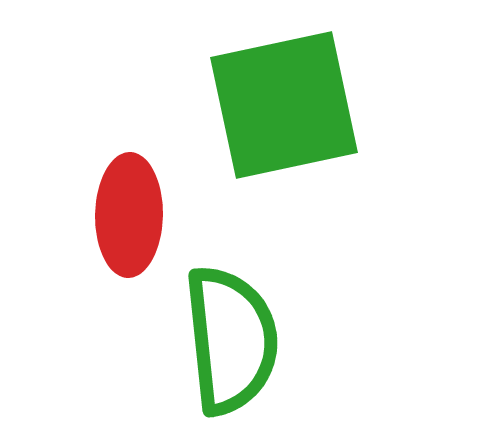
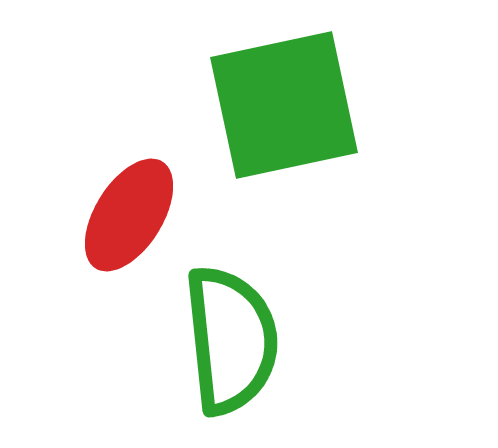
red ellipse: rotated 31 degrees clockwise
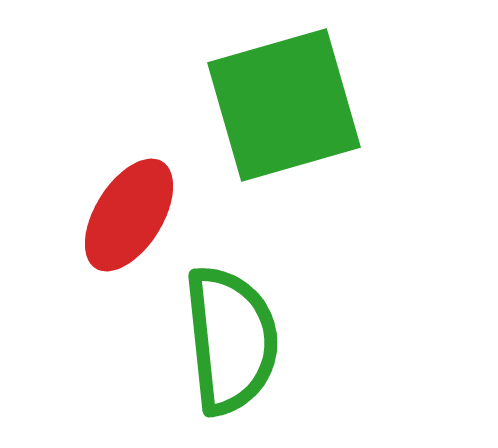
green square: rotated 4 degrees counterclockwise
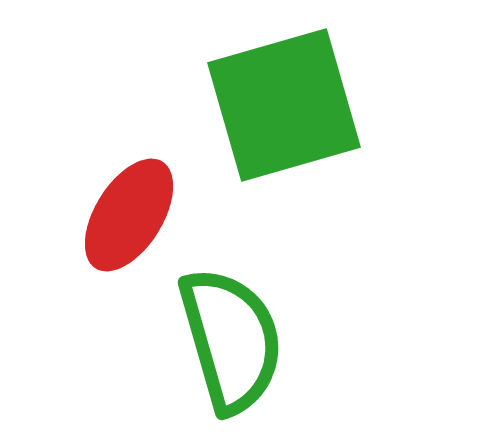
green semicircle: rotated 10 degrees counterclockwise
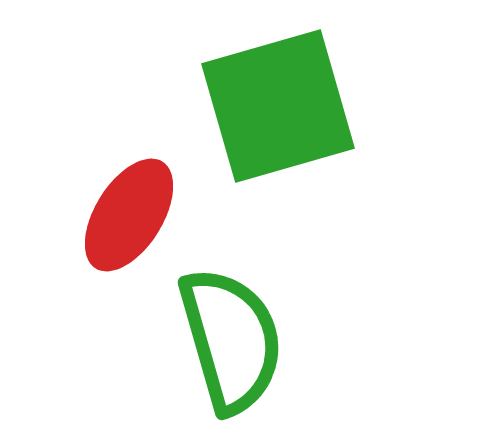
green square: moved 6 px left, 1 px down
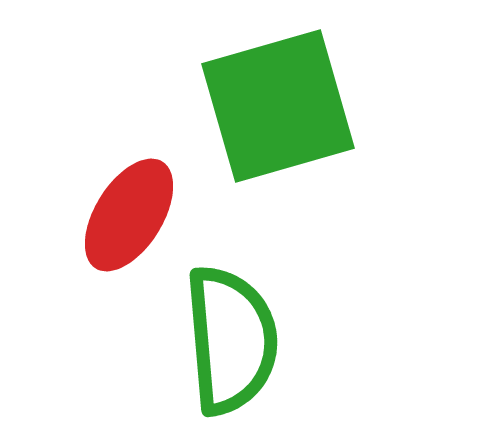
green semicircle: rotated 11 degrees clockwise
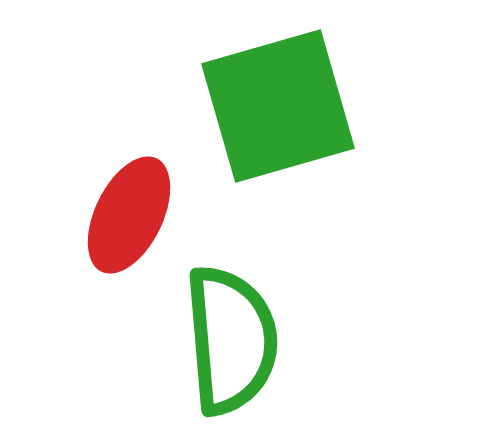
red ellipse: rotated 6 degrees counterclockwise
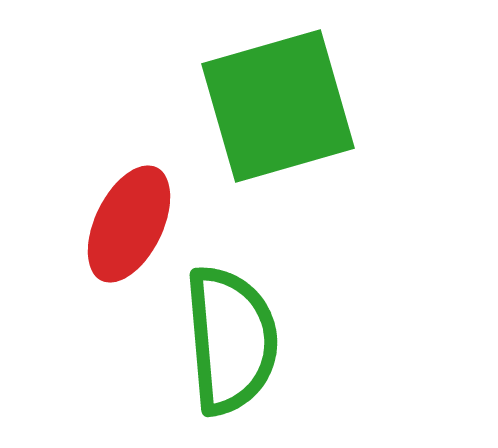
red ellipse: moved 9 px down
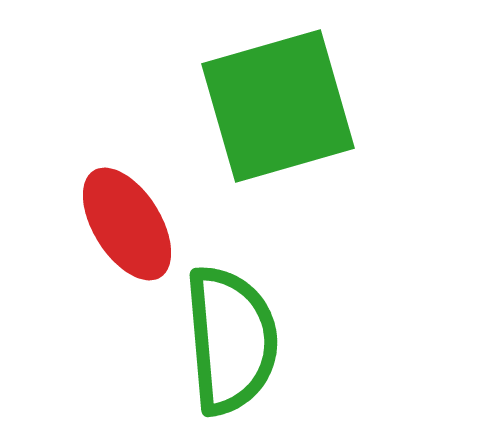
red ellipse: moved 2 px left; rotated 58 degrees counterclockwise
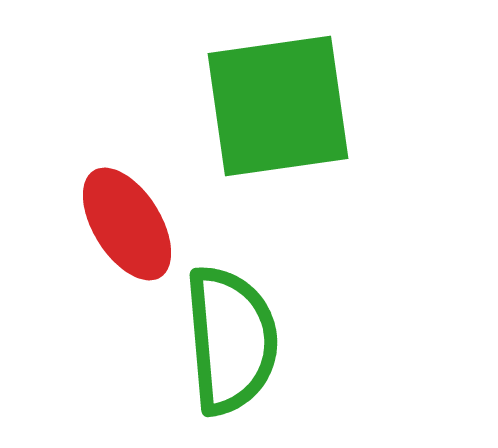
green square: rotated 8 degrees clockwise
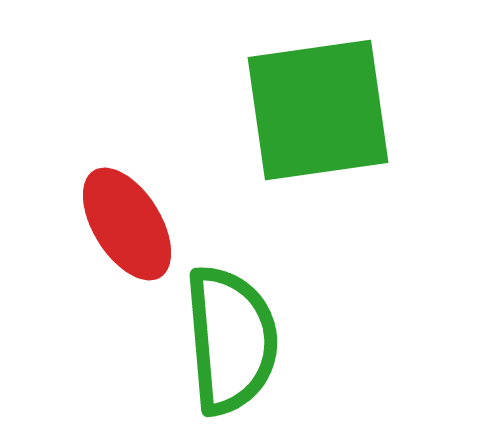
green square: moved 40 px right, 4 px down
